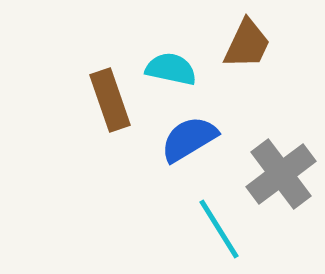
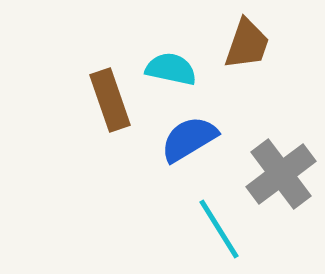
brown trapezoid: rotated 6 degrees counterclockwise
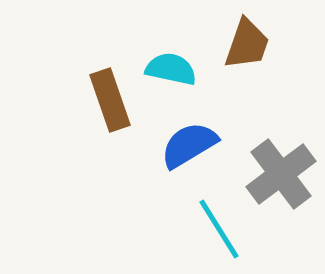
blue semicircle: moved 6 px down
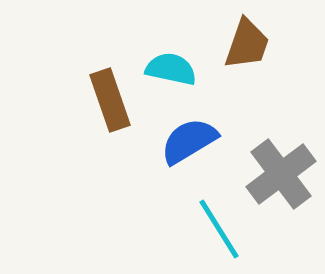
blue semicircle: moved 4 px up
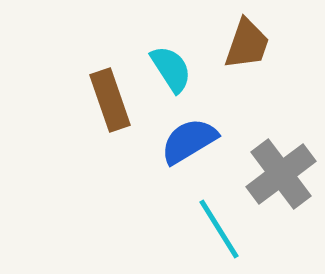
cyan semicircle: rotated 45 degrees clockwise
